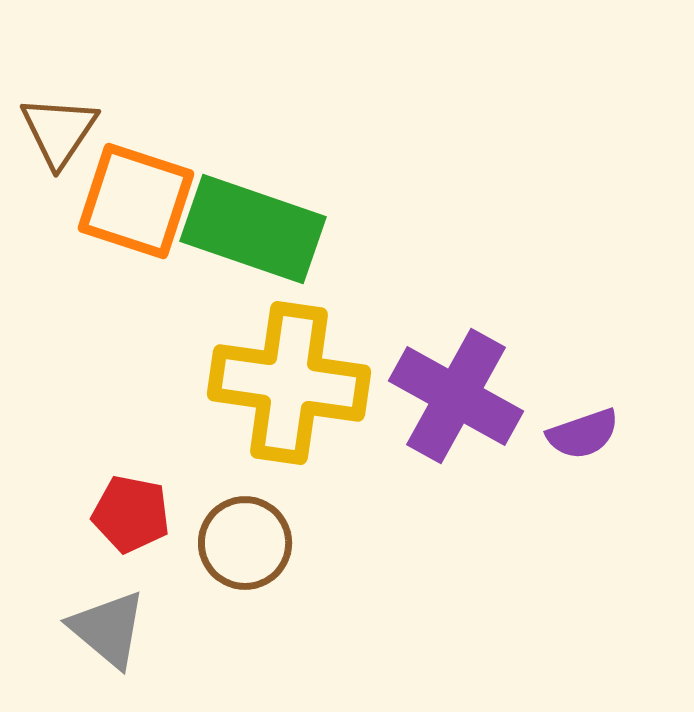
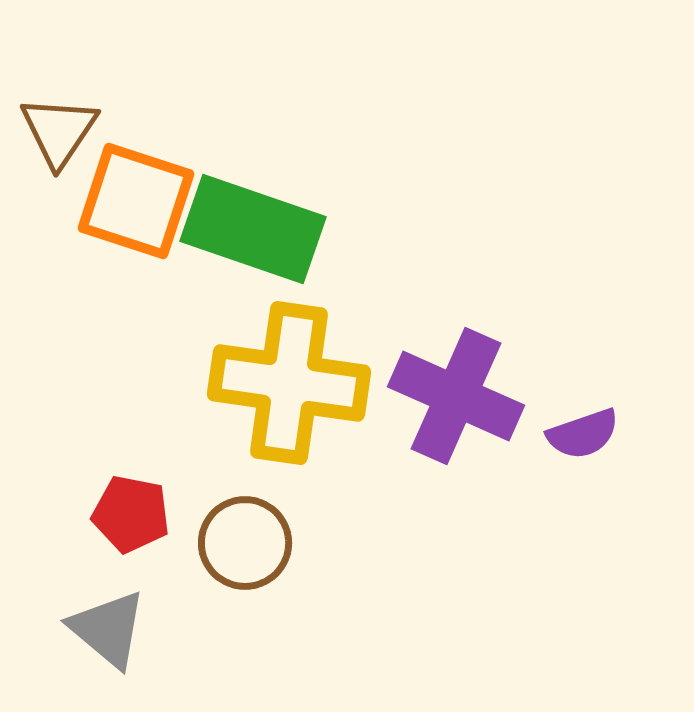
purple cross: rotated 5 degrees counterclockwise
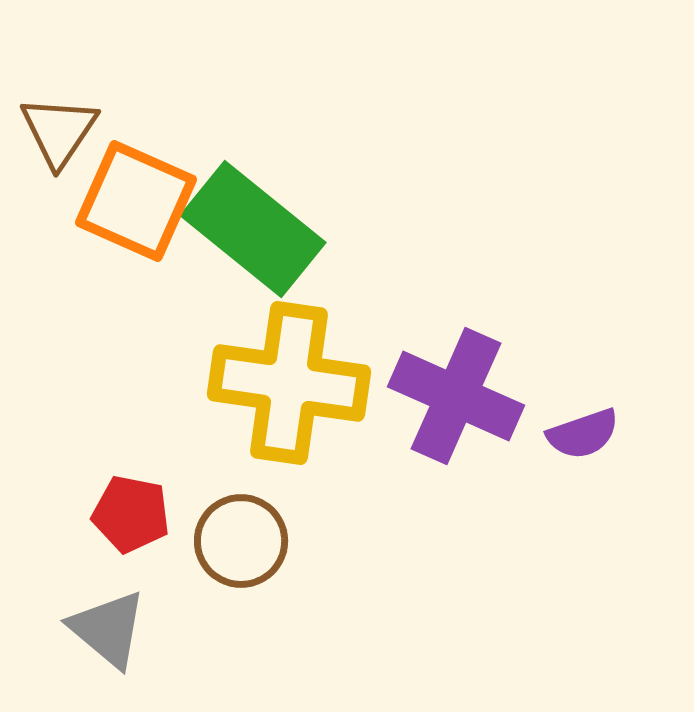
orange square: rotated 6 degrees clockwise
green rectangle: rotated 20 degrees clockwise
brown circle: moved 4 px left, 2 px up
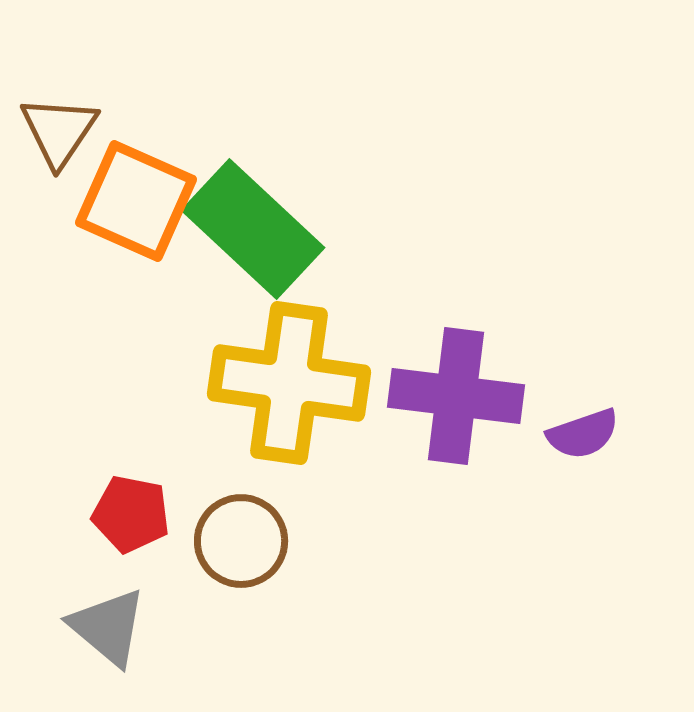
green rectangle: rotated 4 degrees clockwise
purple cross: rotated 17 degrees counterclockwise
gray triangle: moved 2 px up
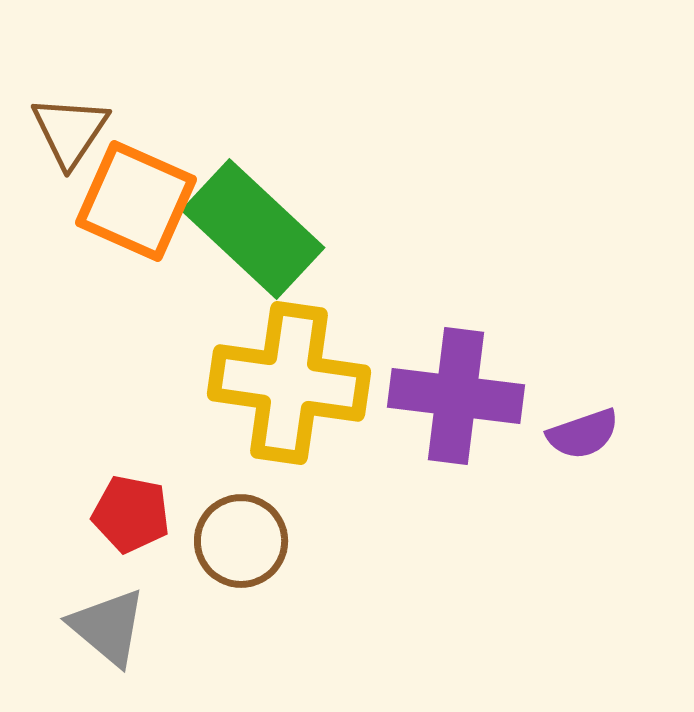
brown triangle: moved 11 px right
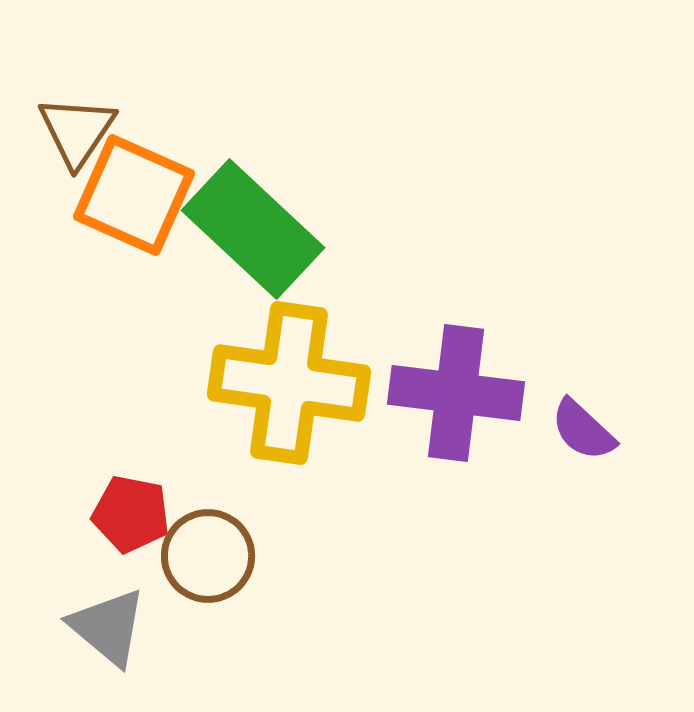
brown triangle: moved 7 px right
orange square: moved 2 px left, 6 px up
purple cross: moved 3 px up
purple semicircle: moved 4 px up; rotated 62 degrees clockwise
brown circle: moved 33 px left, 15 px down
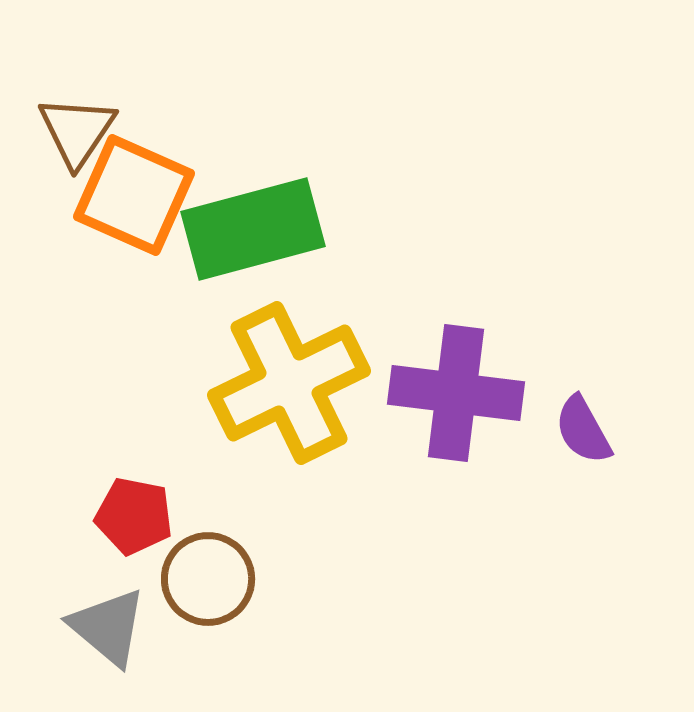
green rectangle: rotated 58 degrees counterclockwise
yellow cross: rotated 34 degrees counterclockwise
purple semicircle: rotated 18 degrees clockwise
red pentagon: moved 3 px right, 2 px down
brown circle: moved 23 px down
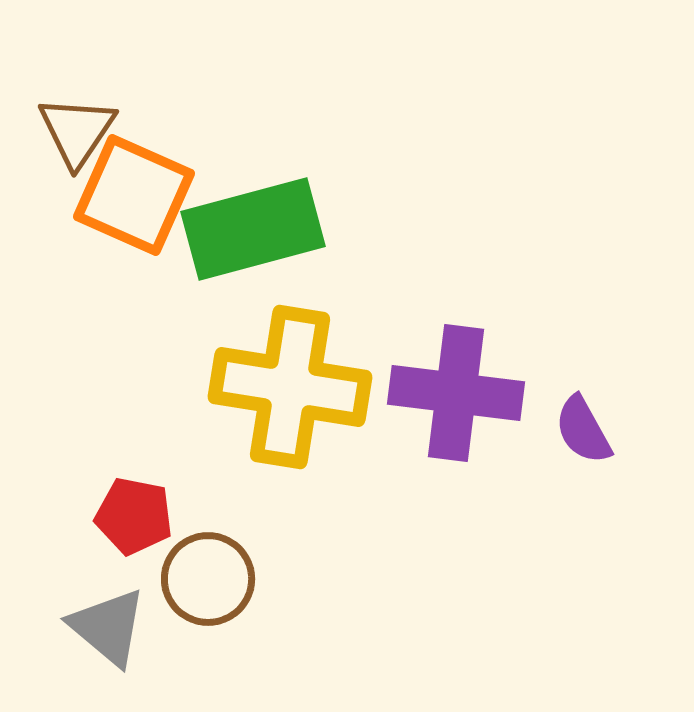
yellow cross: moved 1 px right, 4 px down; rotated 35 degrees clockwise
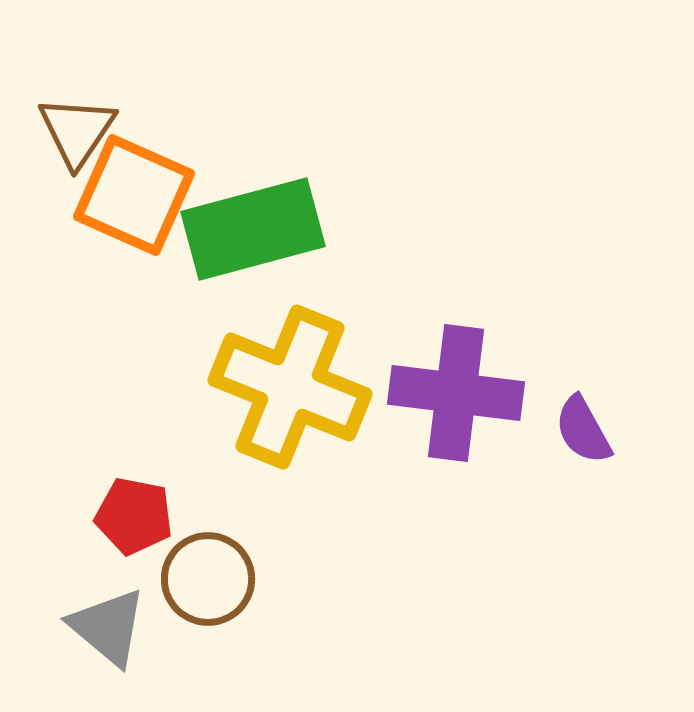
yellow cross: rotated 13 degrees clockwise
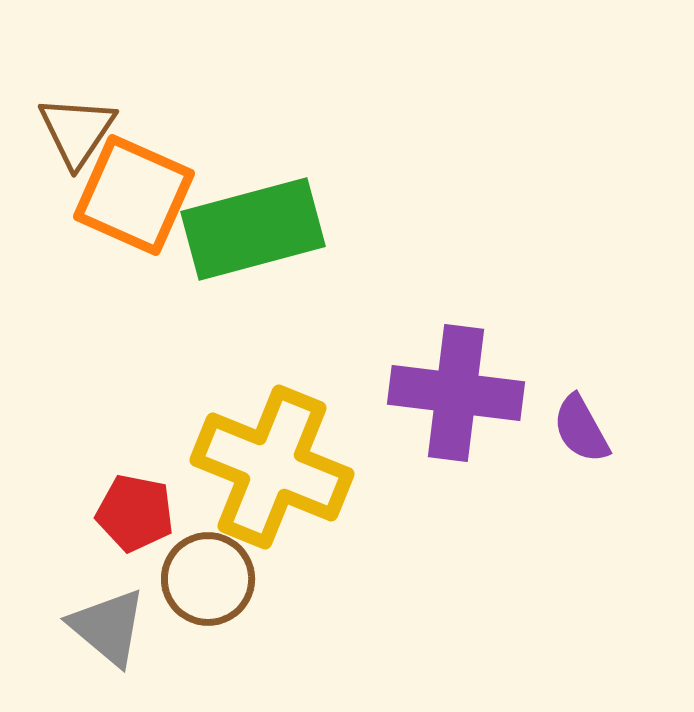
yellow cross: moved 18 px left, 80 px down
purple semicircle: moved 2 px left, 1 px up
red pentagon: moved 1 px right, 3 px up
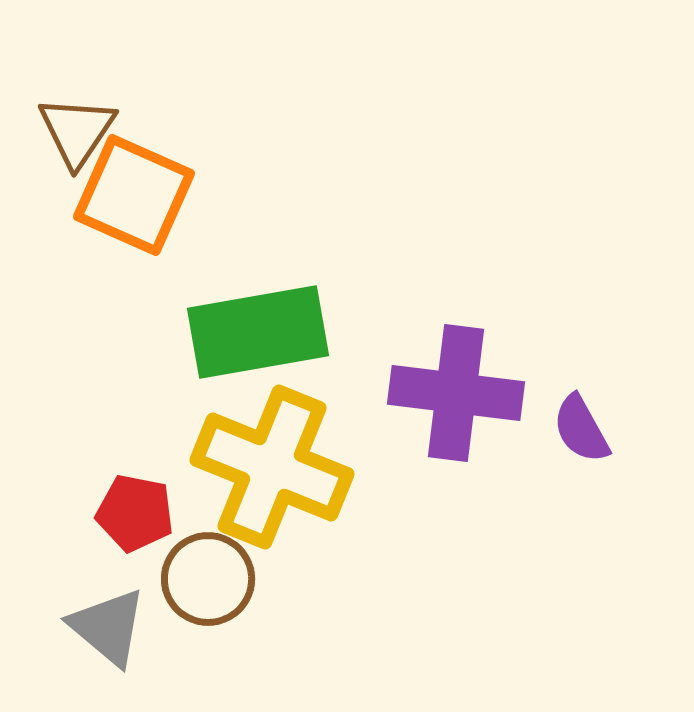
green rectangle: moved 5 px right, 103 px down; rotated 5 degrees clockwise
